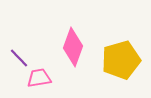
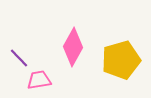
pink diamond: rotated 9 degrees clockwise
pink trapezoid: moved 2 px down
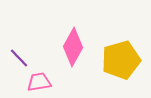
pink trapezoid: moved 2 px down
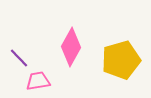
pink diamond: moved 2 px left
pink trapezoid: moved 1 px left, 1 px up
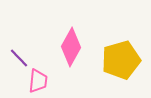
pink trapezoid: rotated 105 degrees clockwise
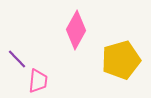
pink diamond: moved 5 px right, 17 px up
purple line: moved 2 px left, 1 px down
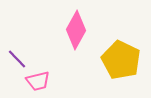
yellow pentagon: rotated 30 degrees counterclockwise
pink trapezoid: rotated 70 degrees clockwise
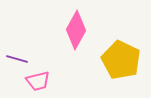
purple line: rotated 30 degrees counterclockwise
